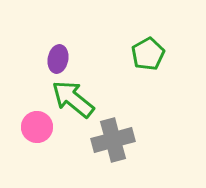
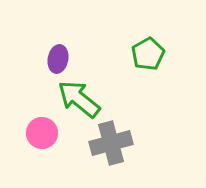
green arrow: moved 6 px right
pink circle: moved 5 px right, 6 px down
gray cross: moved 2 px left, 3 px down
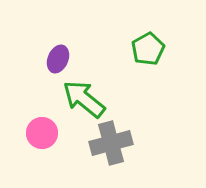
green pentagon: moved 5 px up
purple ellipse: rotated 12 degrees clockwise
green arrow: moved 5 px right
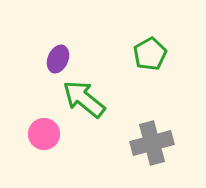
green pentagon: moved 2 px right, 5 px down
pink circle: moved 2 px right, 1 px down
gray cross: moved 41 px right
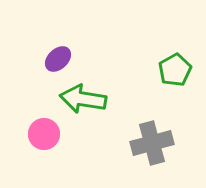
green pentagon: moved 25 px right, 16 px down
purple ellipse: rotated 24 degrees clockwise
green arrow: moved 1 px left; rotated 30 degrees counterclockwise
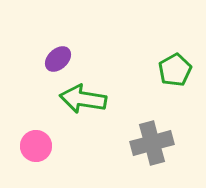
pink circle: moved 8 px left, 12 px down
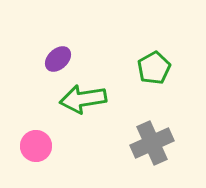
green pentagon: moved 21 px left, 2 px up
green arrow: rotated 18 degrees counterclockwise
gray cross: rotated 9 degrees counterclockwise
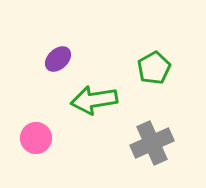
green arrow: moved 11 px right, 1 px down
pink circle: moved 8 px up
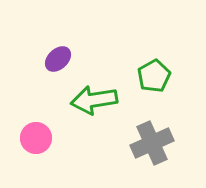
green pentagon: moved 8 px down
